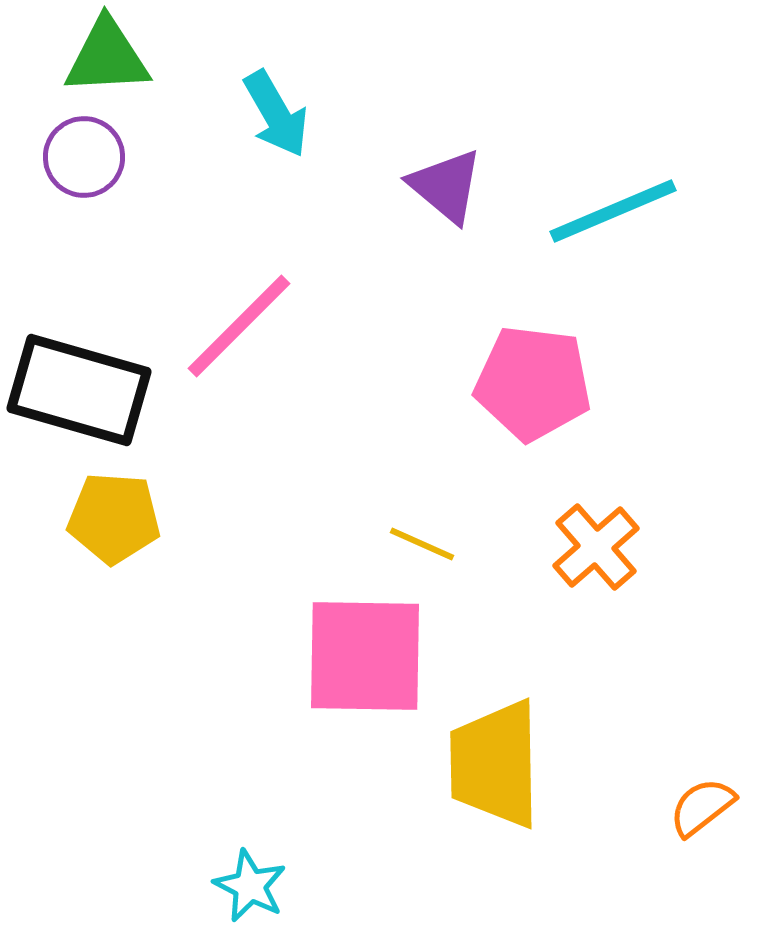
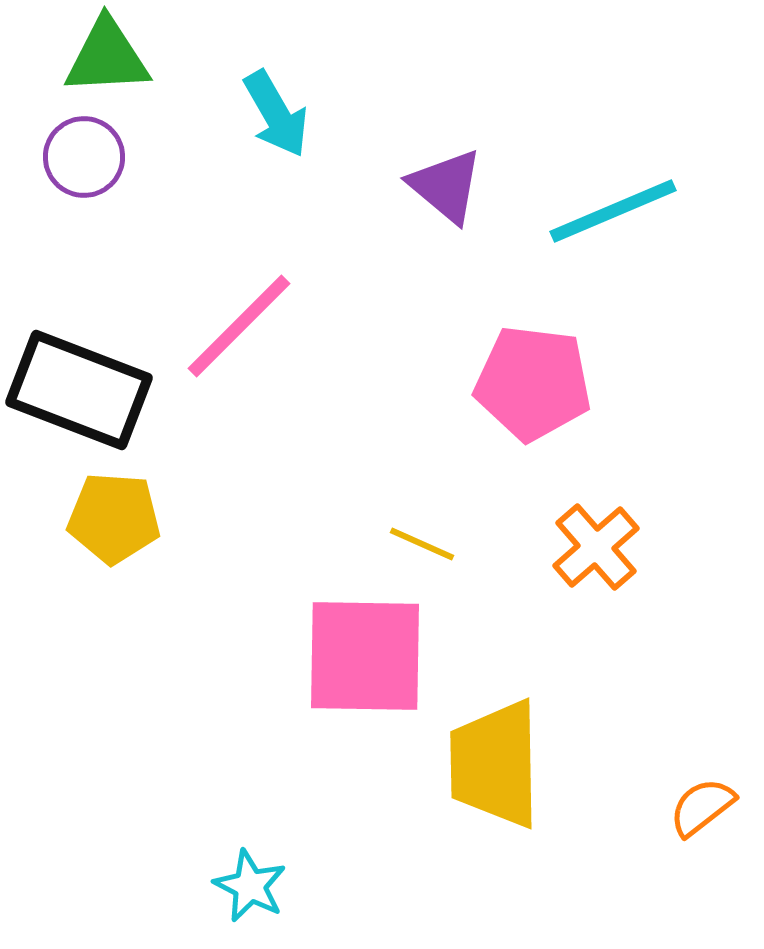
black rectangle: rotated 5 degrees clockwise
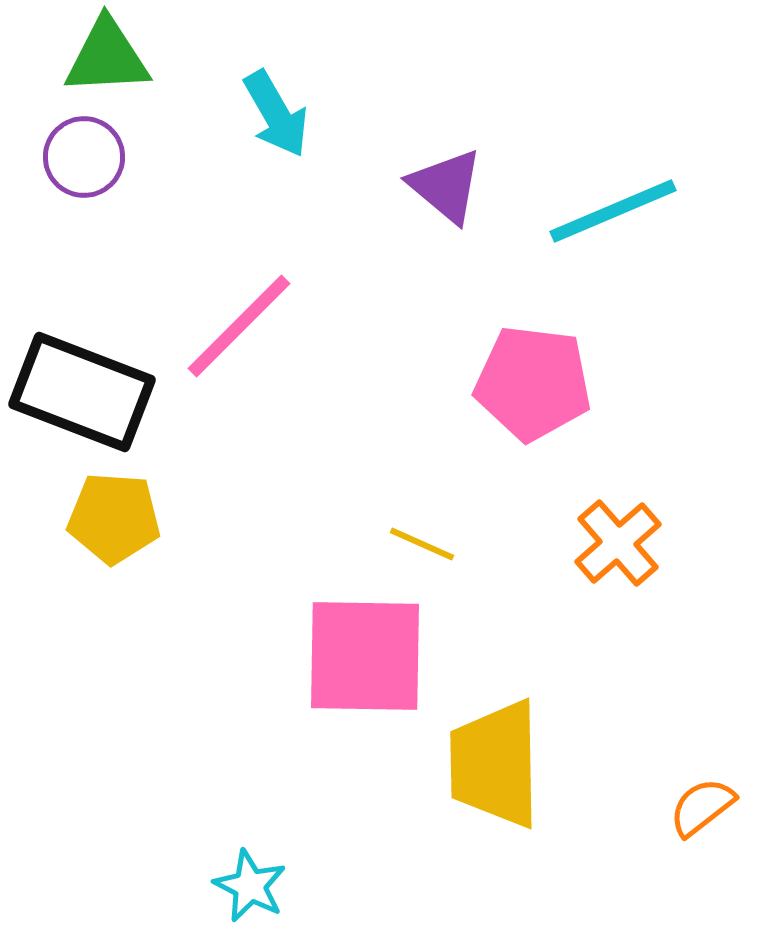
black rectangle: moved 3 px right, 2 px down
orange cross: moved 22 px right, 4 px up
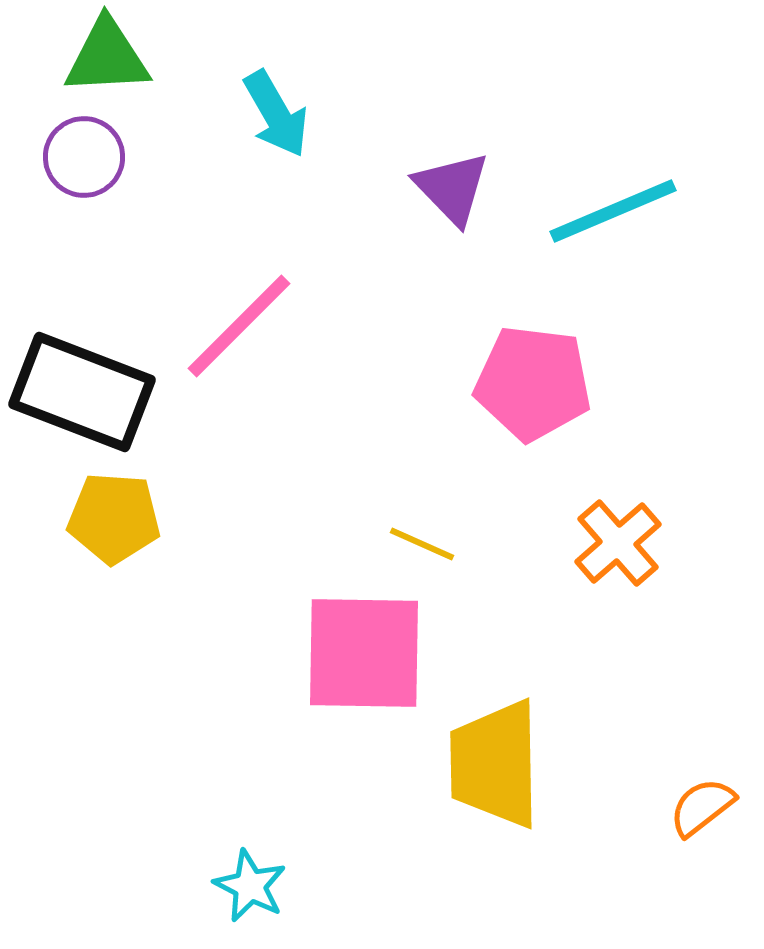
purple triangle: moved 6 px right, 2 px down; rotated 6 degrees clockwise
pink square: moved 1 px left, 3 px up
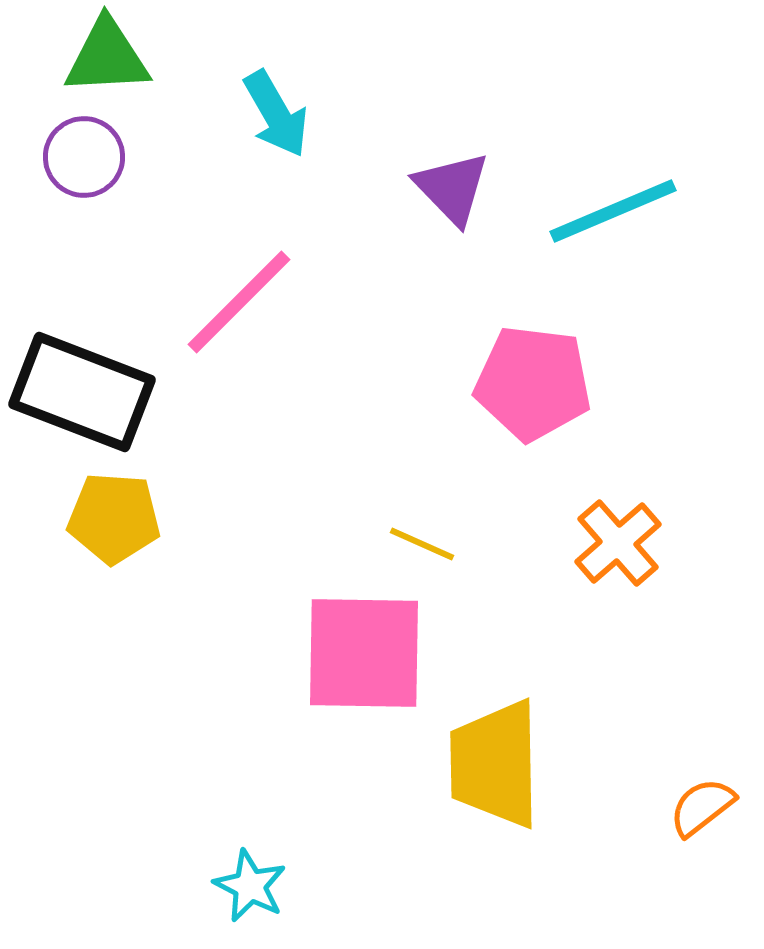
pink line: moved 24 px up
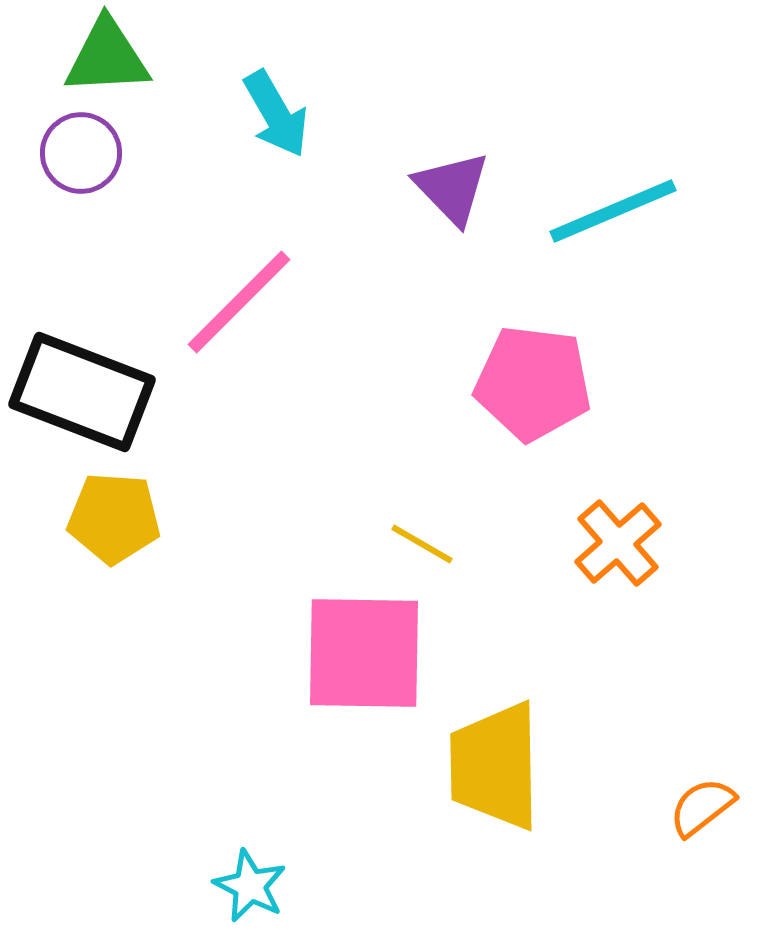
purple circle: moved 3 px left, 4 px up
yellow line: rotated 6 degrees clockwise
yellow trapezoid: moved 2 px down
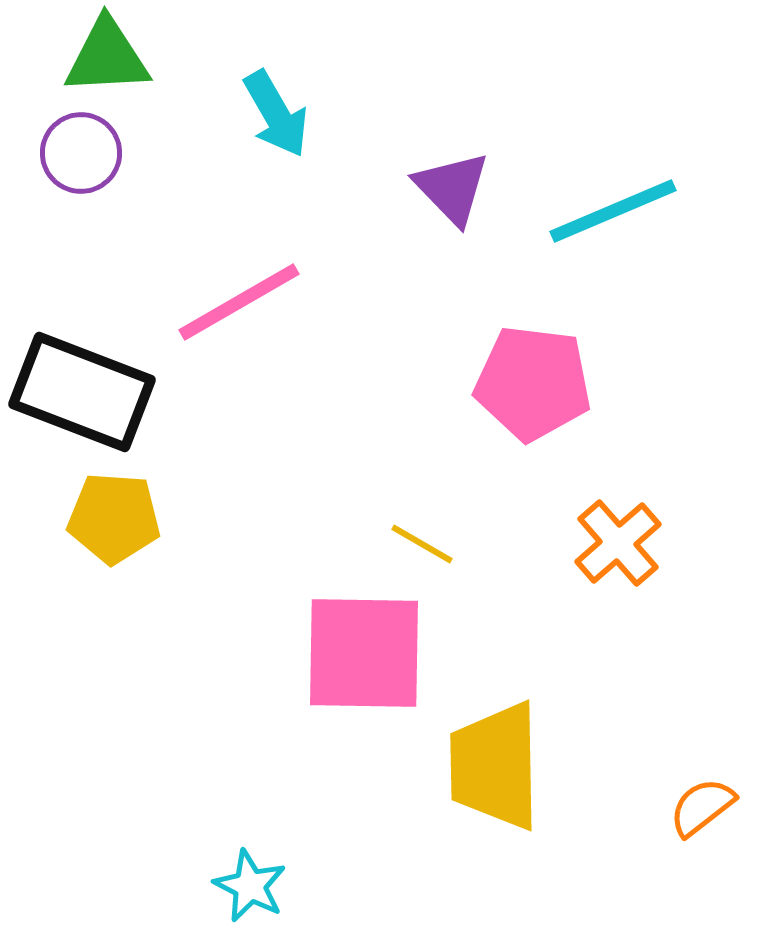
pink line: rotated 15 degrees clockwise
